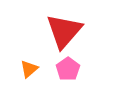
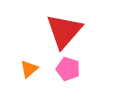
pink pentagon: rotated 20 degrees counterclockwise
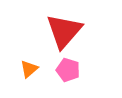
pink pentagon: moved 1 px down
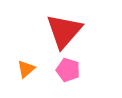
orange triangle: moved 3 px left
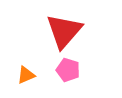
orange triangle: moved 6 px down; rotated 18 degrees clockwise
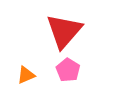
pink pentagon: rotated 15 degrees clockwise
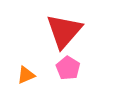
pink pentagon: moved 2 px up
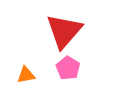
orange triangle: rotated 12 degrees clockwise
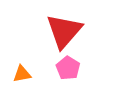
orange triangle: moved 4 px left, 1 px up
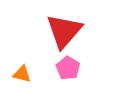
orange triangle: rotated 24 degrees clockwise
